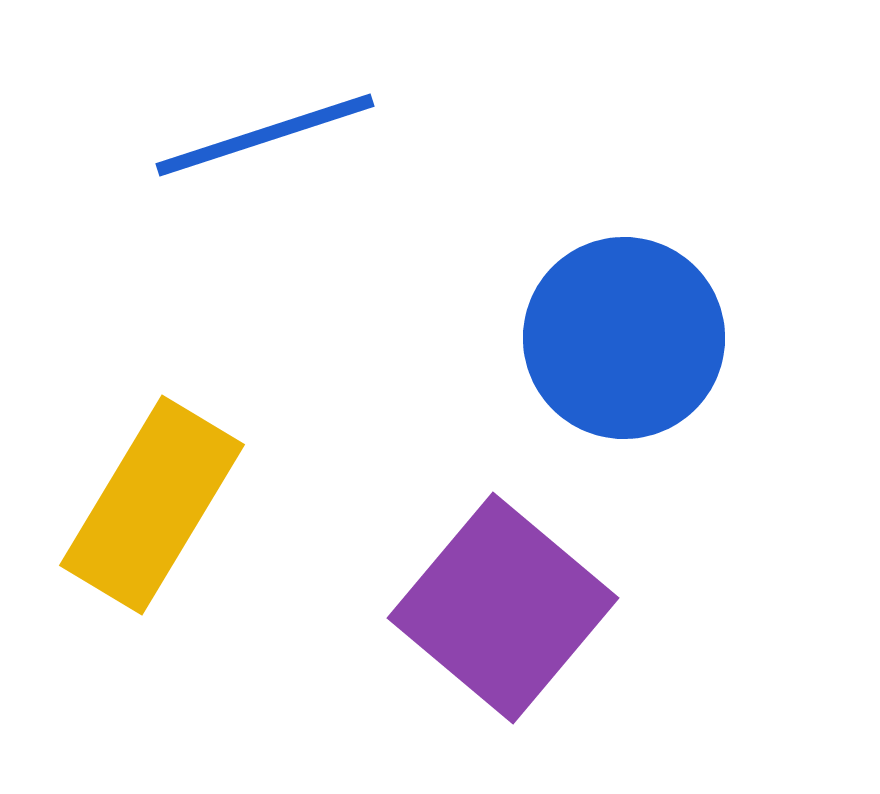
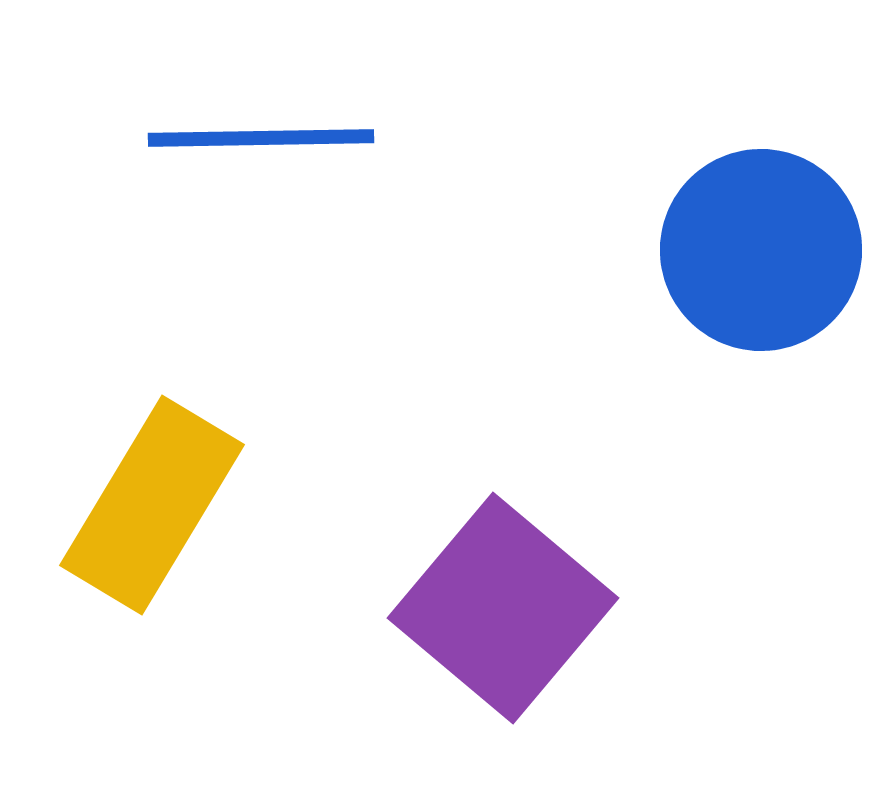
blue line: moved 4 px left, 3 px down; rotated 17 degrees clockwise
blue circle: moved 137 px right, 88 px up
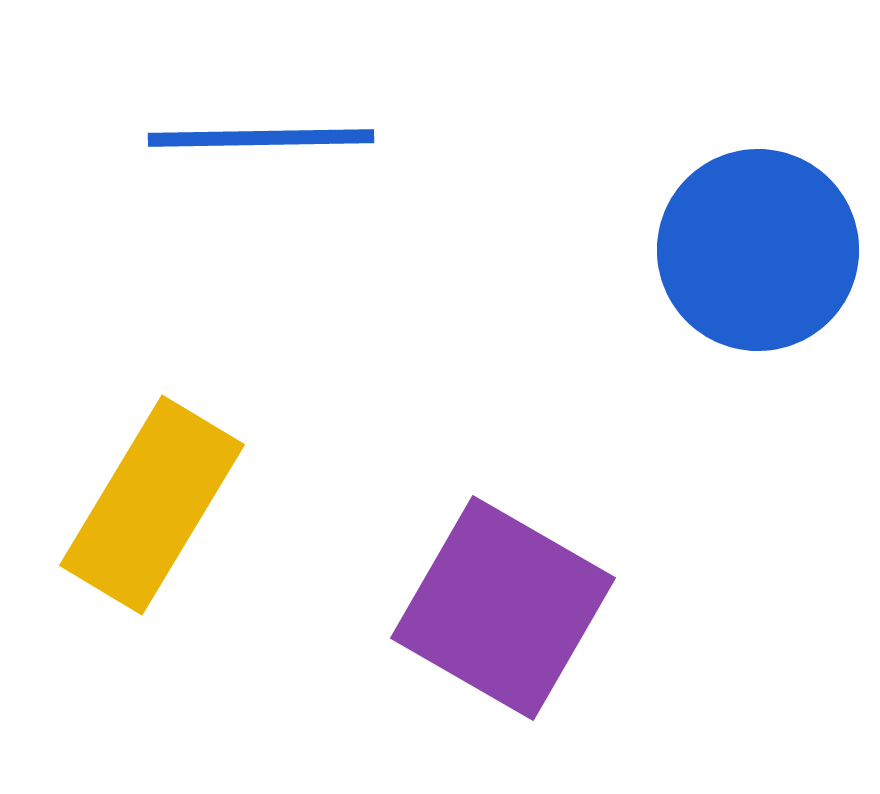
blue circle: moved 3 px left
purple square: rotated 10 degrees counterclockwise
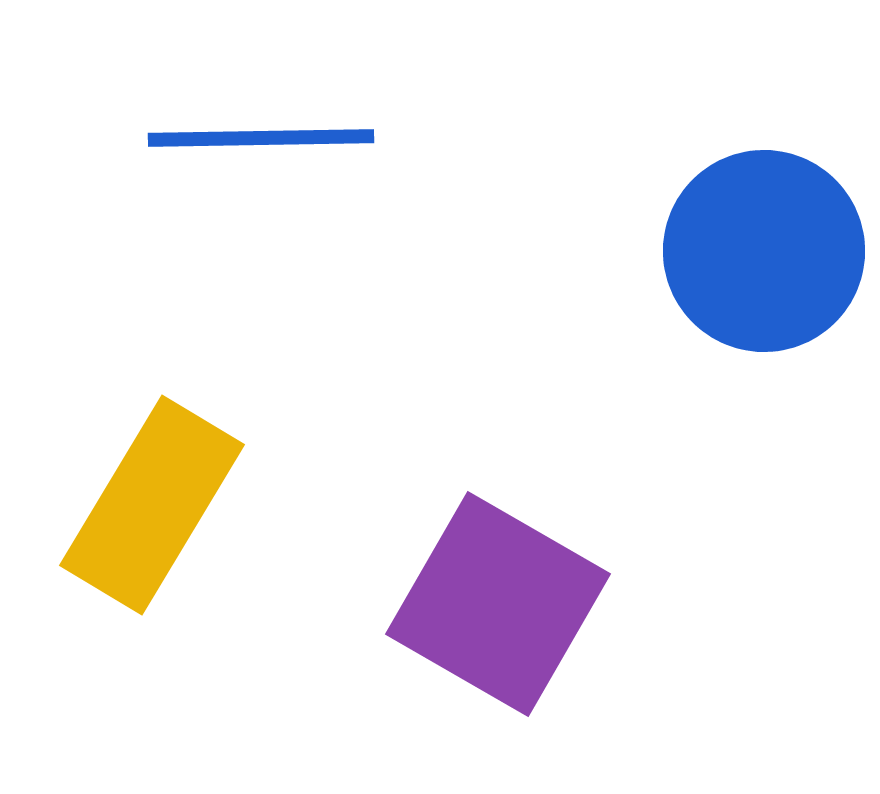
blue circle: moved 6 px right, 1 px down
purple square: moved 5 px left, 4 px up
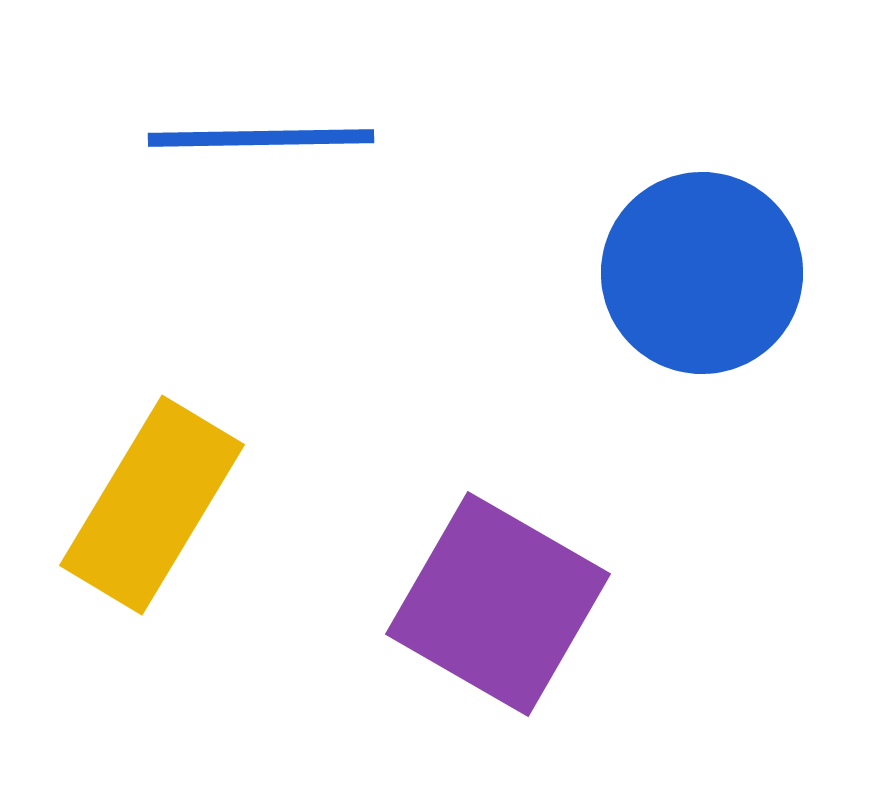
blue circle: moved 62 px left, 22 px down
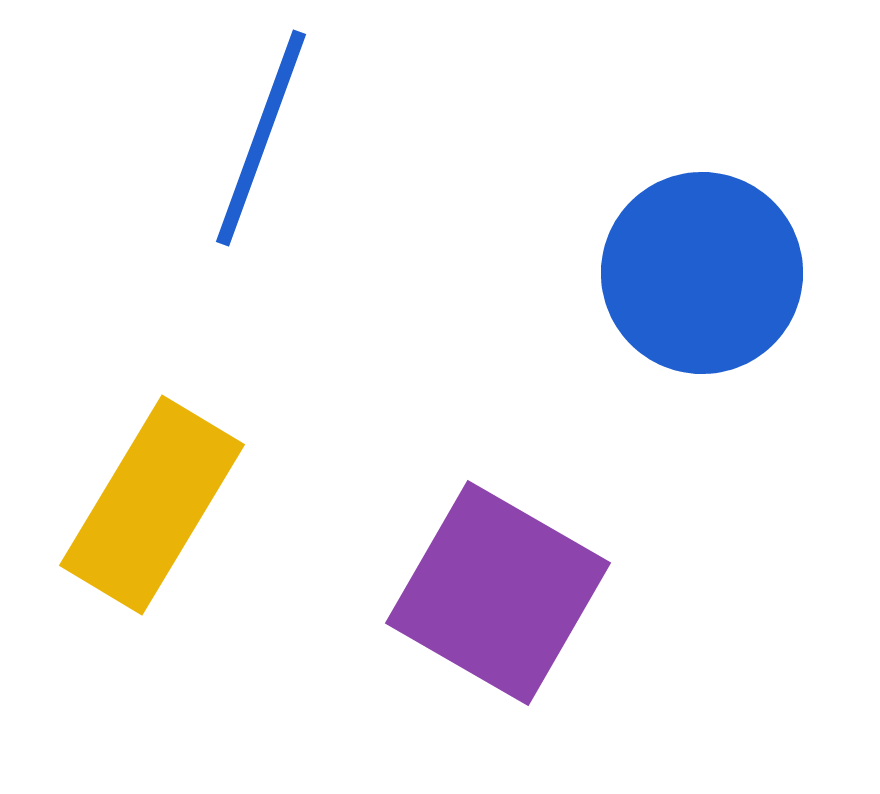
blue line: rotated 69 degrees counterclockwise
purple square: moved 11 px up
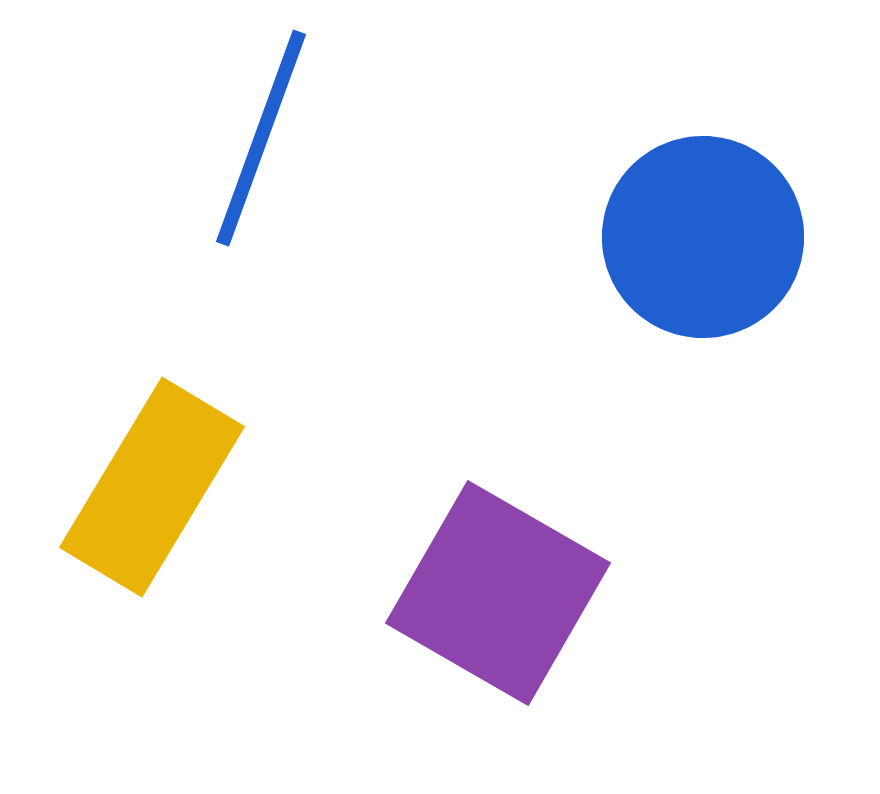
blue circle: moved 1 px right, 36 px up
yellow rectangle: moved 18 px up
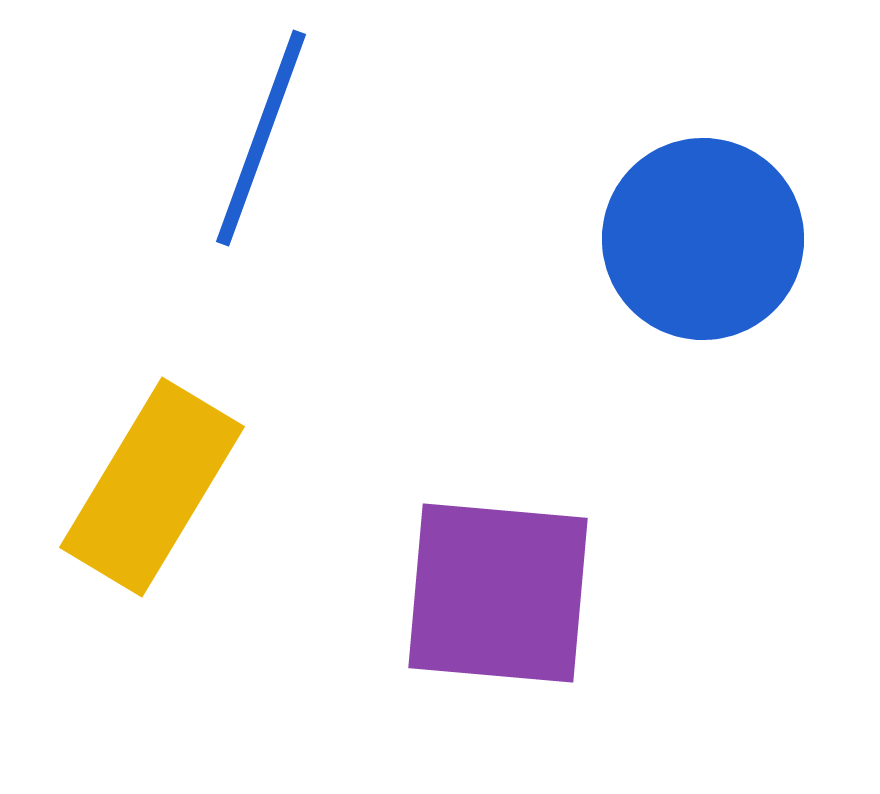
blue circle: moved 2 px down
purple square: rotated 25 degrees counterclockwise
